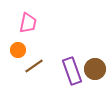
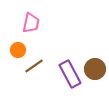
pink trapezoid: moved 3 px right
purple rectangle: moved 2 px left, 3 px down; rotated 8 degrees counterclockwise
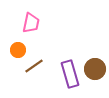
purple rectangle: rotated 12 degrees clockwise
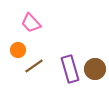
pink trapezoid: rotated 125 degrees clockwise
purple rectangle: moved 5 px up
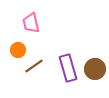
pink trapezoid: rotated 30 degrees clockwise
purple rectangle: moved 2 px left, 1 px up
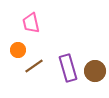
brown circle: moved 2 px down
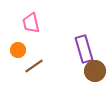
purple rectangle: moved 16 px right, 19 px up
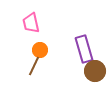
orange circle: moved 22 px right
brown line: rotated 30 degrees counterclockwise
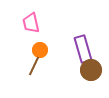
purple rectangle: moved 1 px left
brown circle: moved 4 px left, 1 px up
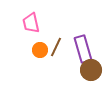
brown line: moved 22 px right, 19 px up
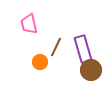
pink trapezoid: moved 2 px left, 1 px down
orange circle: moved 12 px down
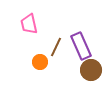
purple rectangle: moved 2 px left, 3 px up; rotated 8 degrees counterclockwise
